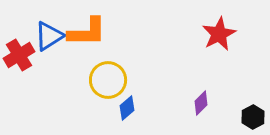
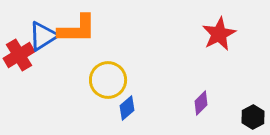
orange L-shape: moved 10 px left, 3 px up
blue triangle: moved 6 px left
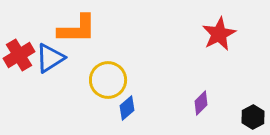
blue triangle: moved 7 px right, 22 px down
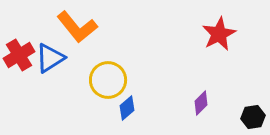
orange L-shape: moved 2 px up; rotated 51 degrees clockwise
black hexagon: rotated 20 degrees clockwise
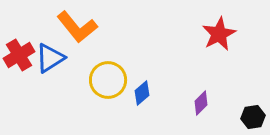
blue diamond: moved 15 px right, 15 px up
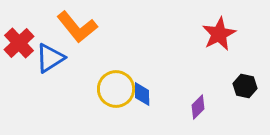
red cross: moved 12 px up; rotated 12 degrees counterclockwise
yellow circle: moved 8 px right, 9 px down
blue diamond: moved 1 px down; rotated 50 degrees counterclockwise
purple diamond: moved 3 px left, 4 px down
black hexagon: moved 8 px left, 31 px up; rotated 20 degrees clockwise
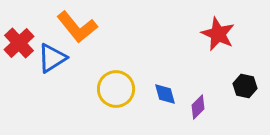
red star: moved 1 px left; rotated 20 degrees counterclockwise
blue triangle: moved 2 px right
blue diamond: moved 23 px right; rotated 15 degrees counterclockwise
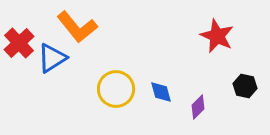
red star: moved 1 px left, 2 px down
blue diamond: moved 4 px left, 2 px up
